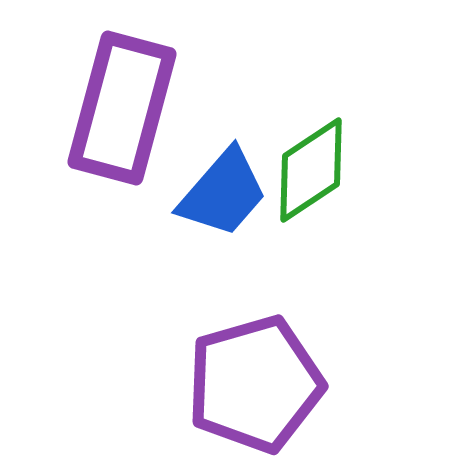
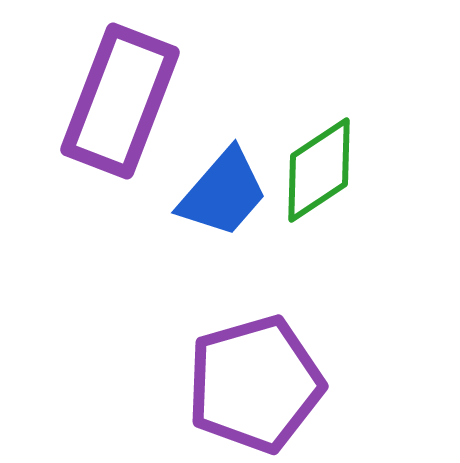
purple rectangle: moved 2 px left, 7 px up; rotated 6 degrees clockwise
green diamond: moved 8 px right
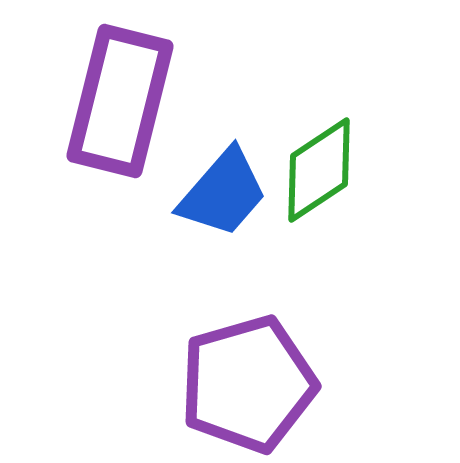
purple rectangle: rotated 7 degrees counterclockwise
purple pentagon: moved 7 px left
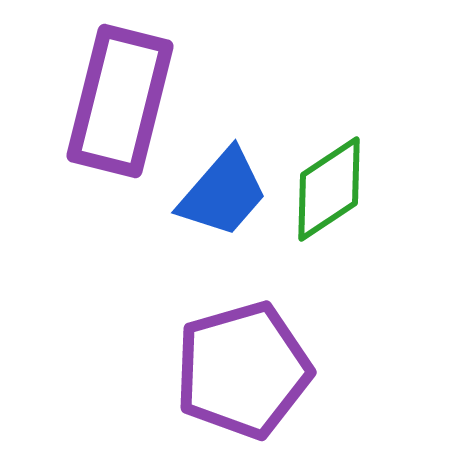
green diamond: moved 10 px right, 19 px down
purple pentagon: moved 5 px left, 14 px up
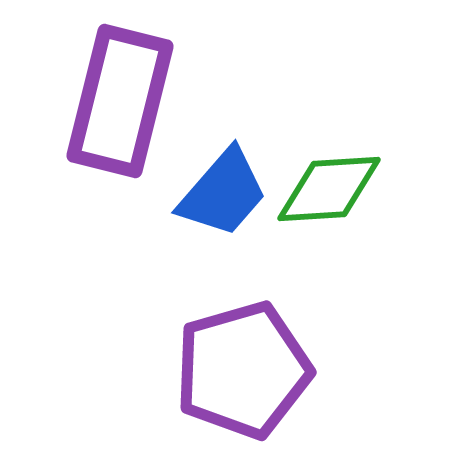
green diamond: rotated 30 degrees clockwise
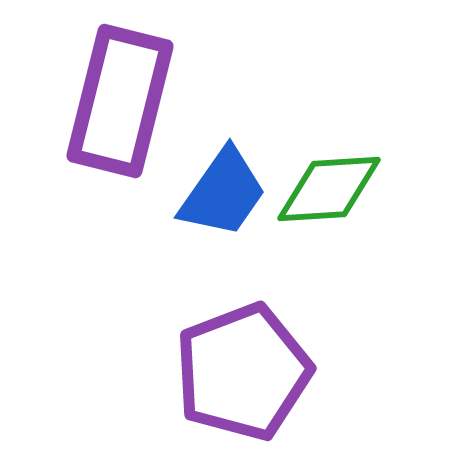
blue trapezoid: rotated 6 degrees counterclockwise
purple pentagon: moved 2 px down; rotated 5 degrees counterclockwise
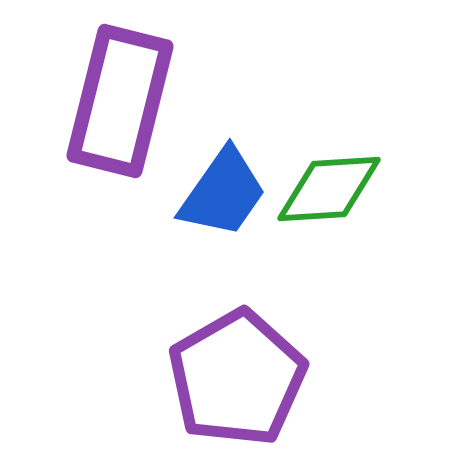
purple pentagon: moved 6 px left, 6 px down; rotated 9 degrees counterclockwise
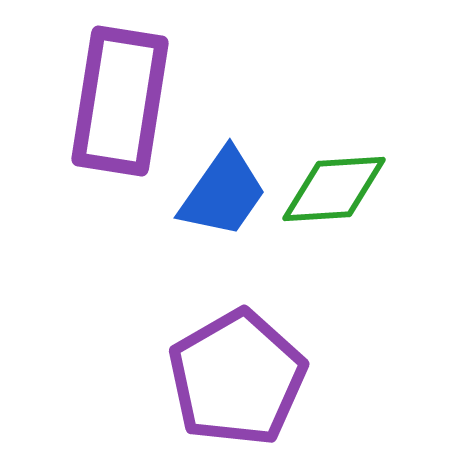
purple rectangle: rotated 5 degrees counterclockwise
green diamond: moved 5 px right
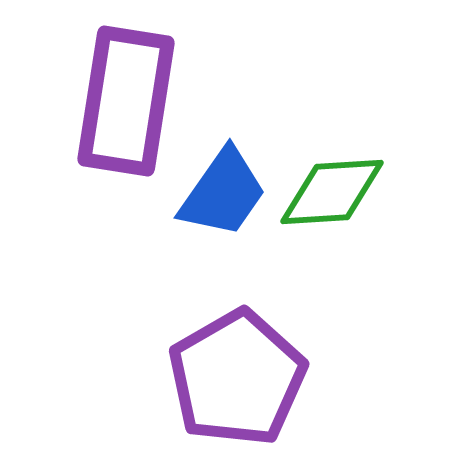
purple rectangle: moved 6 px right
green diamond: moved 2 px left, 3 px down
